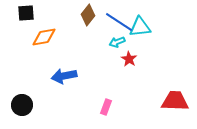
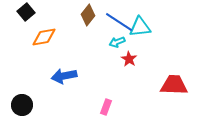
black square: moved 1 px up; rotated 36 degrees counterclockwise
red trapezoid: moved 1 px left, 16 px up
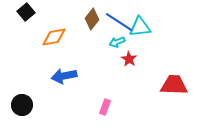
brown diamond: moved 4 px right, 4 px down
orange diamond: moved 10 px right
pink rectangle: moved 1 px left
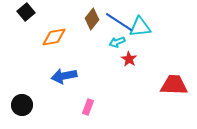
pink rectangle: moved 17 px left
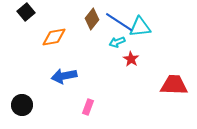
red star: moved 2 px right
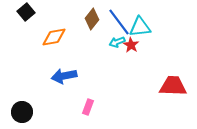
blue line: rotated 20 degrees clockwise
red star: moved 14 px up
red trapezoid: moved 1 px left, 1 px down
black circle: moved 7 px down
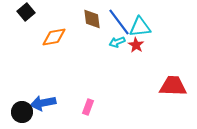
brown diamond: rotated 45 degrees counterclockwise
red star: moved 5 px right
blue arrow: moved 21 px left, 27 px down
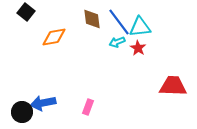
black square: rotated 12 degrees counterclockwise
red star: moved 2 px right, 3 px down
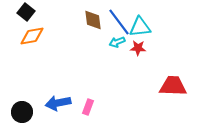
brown diamond: moved 1 px right, 1 px down
orange diamond: moved 22 px left, 1 px up
red star: rotated 28 degrees counterclockwise
blue arrow: moved 15 px right
